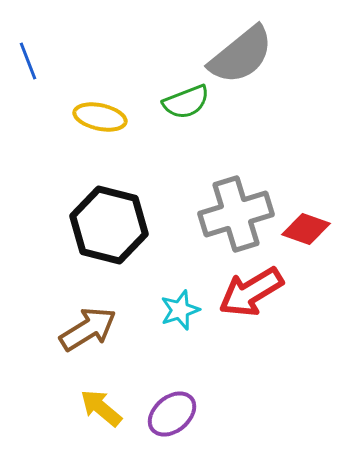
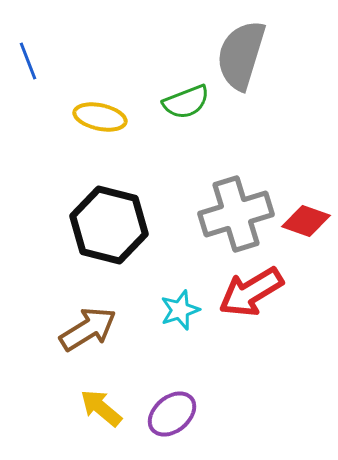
gray semicircle: rotated 146 degrees clockwise
red diamond: moved 8 px up
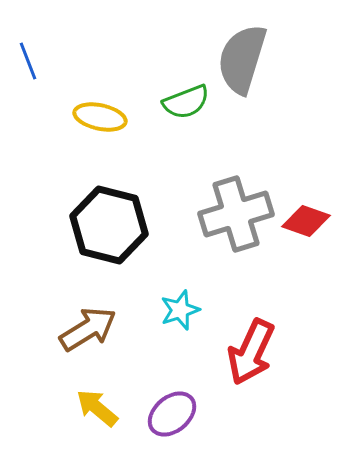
gray semicircle: moved 1 px right, 4 px down
red arrow: moved 60 px down; rotated 34 degrees counterclockwise
yellow arrow: moved 4 px left
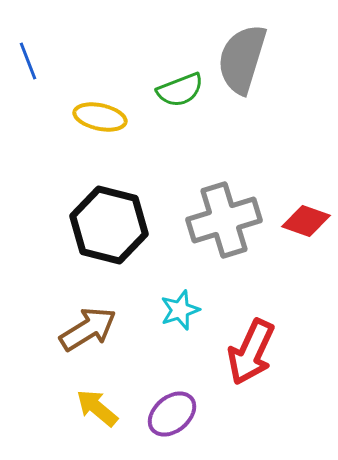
green semicircle: moved 6 px left, 12 px up
gray cross: moved 12 px left, 6 px down
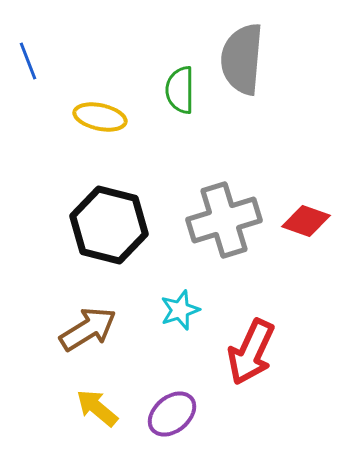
gray semicircle: rotated 12 degrees counterclockwise
green semicircle: rotated 111 degrees clockwise
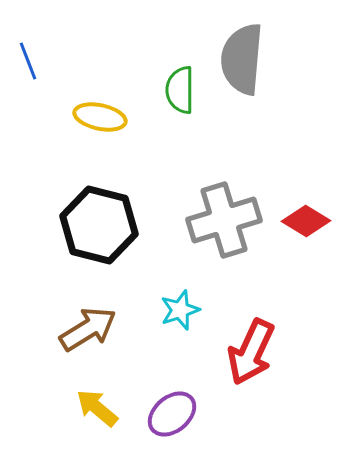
red diamond: rotated 12 degrees clockwise
black hexagon: moved 10 px left
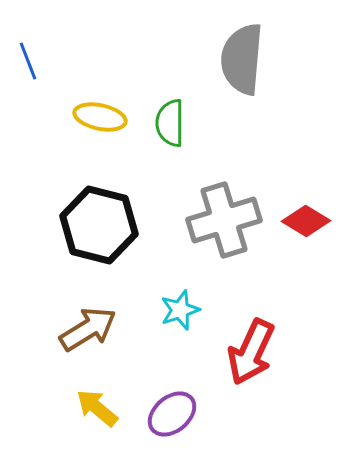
green semicircle: moved 10 px left, 33 px down
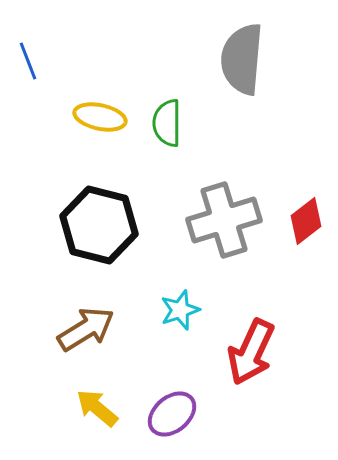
green semicircle: moved 3 px left
red diamond: rotated 69 degrees counterclockwise
brown arrow: moved 2 px left
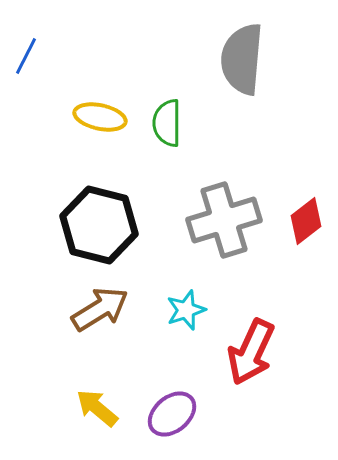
blue line: moved 2 px left, 5 px up; rotated 48 degrees clockwise
cyan star: moved 6 px right
brown arrow: moved 14 px right, 20 px up
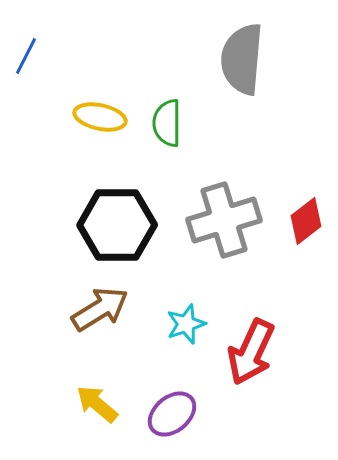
black hexagon: moved 18 px right; rotated 14 degrees counterclockwise
cyan star: moved 14 px down
yellow arrow: moved 4 px up
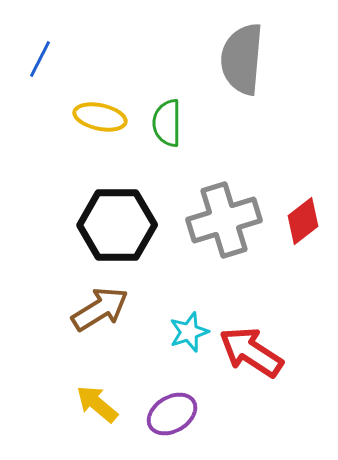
blue line: moved 14 px right, 3 px down
red diamond: moved 3 px left
cyan star: moved 3 px right, 8 px down
red arrow: rotated 98 degrees clockwise
purple ellipse: rotated 9 degrees clockwise
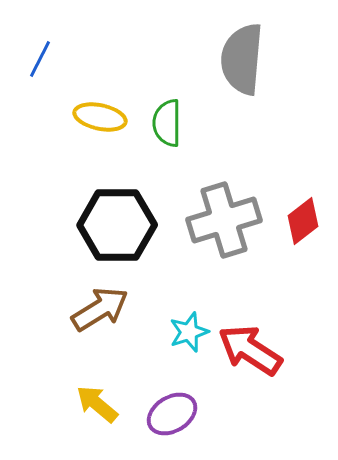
red arrow: moved 1 px left, 2 px up
